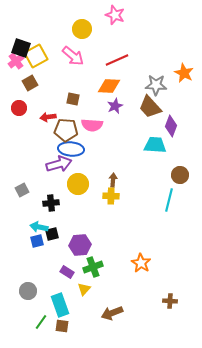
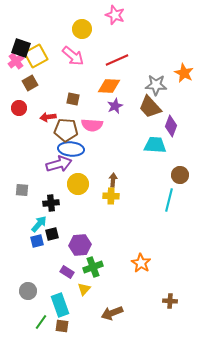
gray square at (22, 190): rotated 32 degrees clockwise
cyan arrow at (39, 227): moved 3 px up; rotated 120 degrees clockwise
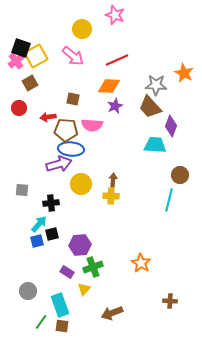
yellow circle at (78, 184): moved 3 px right
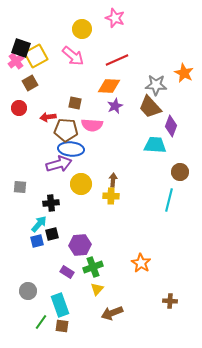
pink star at (115, 15): moved 3 px down
brown square at (73, 99): moved 2 px right, 4 px down
brown circle at (180, 175): moved 3 px up
gray square at (22, 190): moved 2 px left, 3 px up
yellow triangle at (84, 289): moved 13 px right
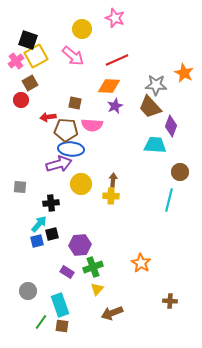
black square at (21, 48): moved 7 px right, 8 px up
red circle at (19, 108): moved 2 px right, 8 px up
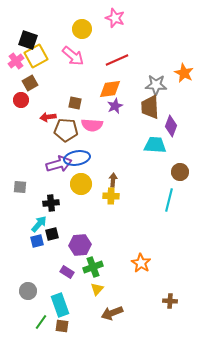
orange diamond at (109, 86): moved 1 px right, 3 px down; rotated 10 degrees counterclockwise
brown trapezoid at (150, 107): rotated 40 degrees clockwise
blue ellipse at (71, 149): moved 6 px right, 9 px down; rotated 15 degrees counterclockwise
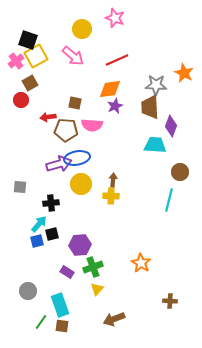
brown arrow at (112, 313): moved 2 px right, 6 px down
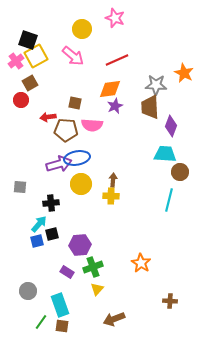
cyan trapezoid at (155, 145): moved 10 px right, 9 px down
